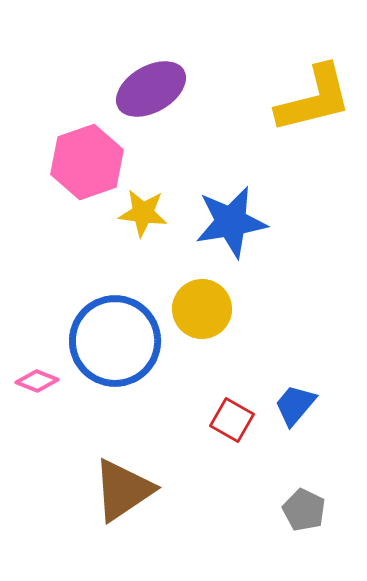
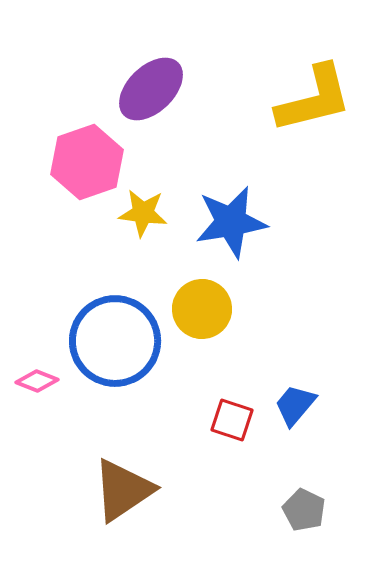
purple ellipse: rotated 14 degrees counterclockwise
red square: rotated 12 degrees counterclockwise
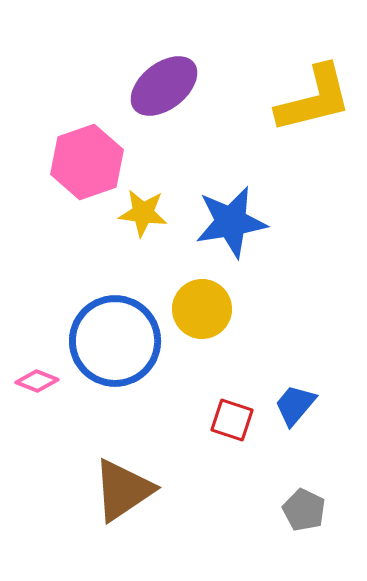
purple ellipse: moved 13 px right, 3 px up; rotated 6 degrees clockwise
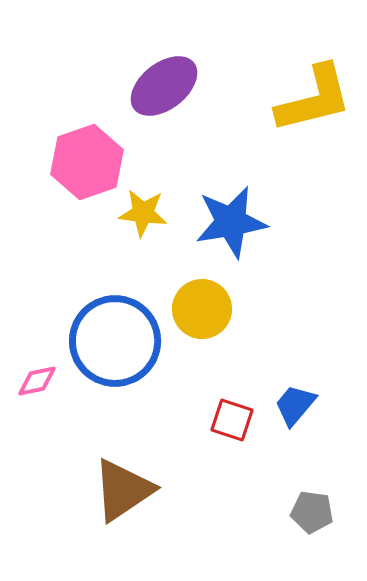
pink diamond: rotated 33 degrees counterclockwise
gray pentagon: moved 8 px right, 2 px down; rotated 18 degrees counterclockwise
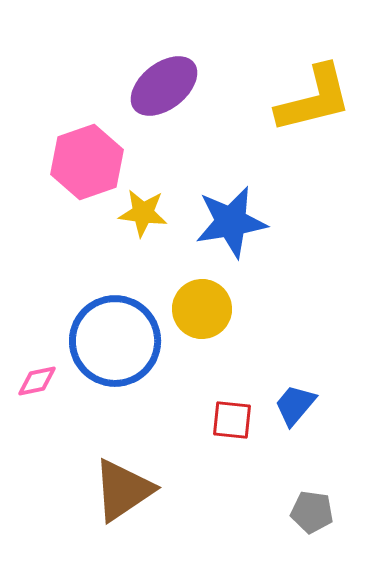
red square: rotated 12 degrees counterclockwise
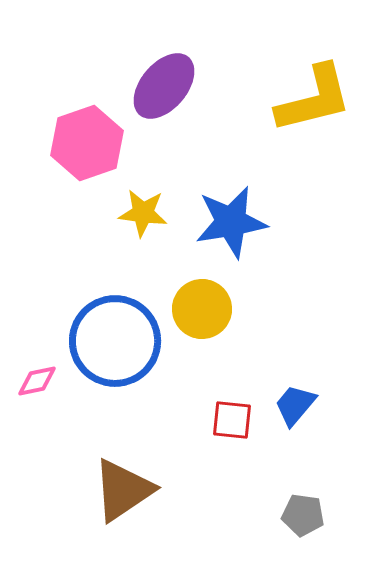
purple ellipse: rotated 12 degrees counterclockwise
pink hexagon: moved 19 px up
gray pentagon: moved 9 px left, 3 px down
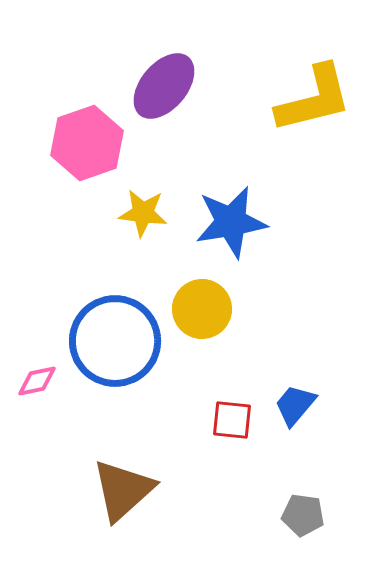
brown triangle: rotated 8 degrees counterclockwise
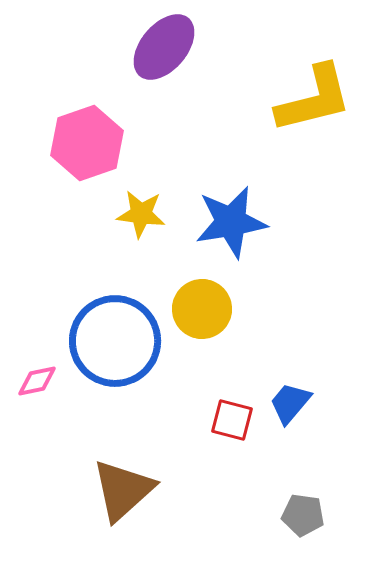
purple ellipse: moved 39 px up
yellow star: moved 2 px left, 1 px down
blue trapezoid: moved 5 px left, 2 px up
red square: rotated 9 degrees clockwise
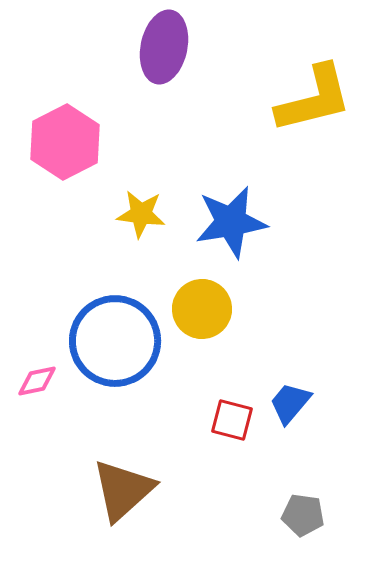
purple ellipse: rotated 28 degrees counterclockwise
pink hexagon: moved 22 px left, 1 px up; rotated 8 degrees counterclockwise
